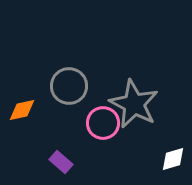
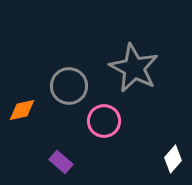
gray star: moved 36 px up
pink circle: moved 1 px right, 2 px up
white diamond: rotated 32 degrees counterclockwise
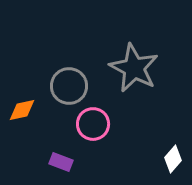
pink circle: moved 11 px left, 3 px down
purple rectangle: rotated 20 degrees counterclockwise
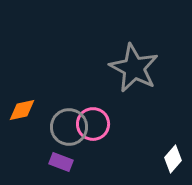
gray circle: moved 41 px down
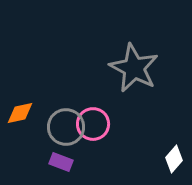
orange diamond: moved 2 px left, 3 px down
gray circle: moved 3 px left
white diamond: moved 1 px right
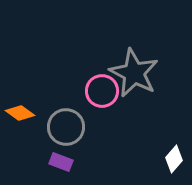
gray star: moved 5 px down
orange diamond: rotated 48 degrees clockwise
pink circle: moved 9 px right, 33 px up
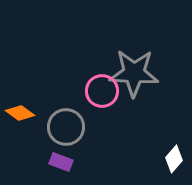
gray star: rotated 24 degrees counterclockwise
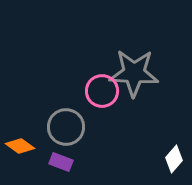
orange diamond: moved 33 px down
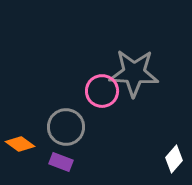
orange diamond: moved 2 px up
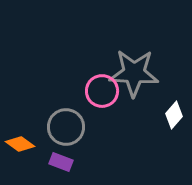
white diamond: moved 44 px up
